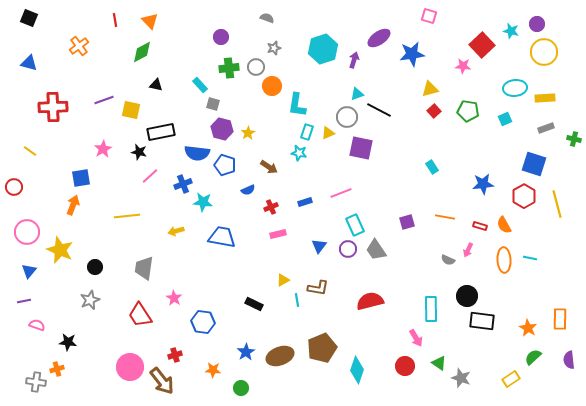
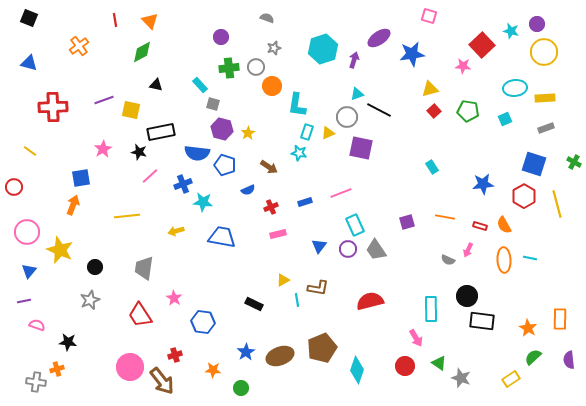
green cross at (574, 139): moved 23 px down; rotated 16 degrees clockwise
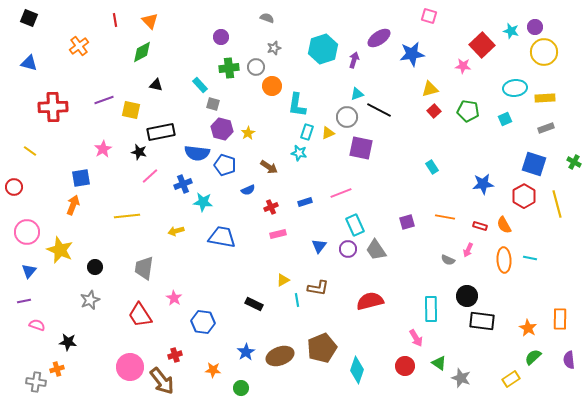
purple circle at (537, 24): moved 2 px left, 3 px down
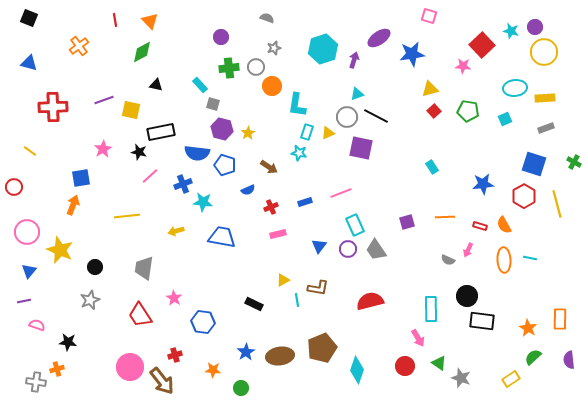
black line at (379, 110): moved 3 px left, 6 px down
orange line at (445, 217): rotated 12 degrees counterclockwise
pink arrow at (416, 338): moved 2 px right
brown ellipse at (280, 356): rotated 12 degrees clockwise
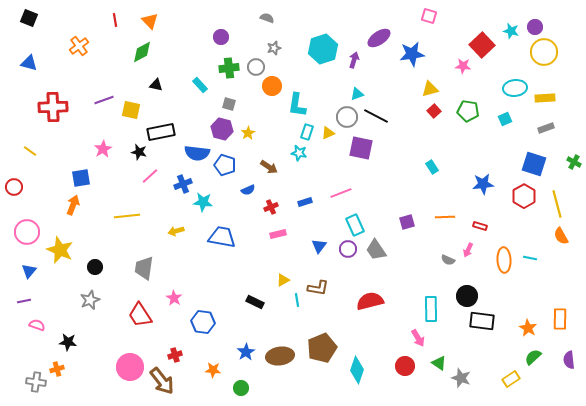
gray square at (213, 104): moved 16 px right
orange semicircle at (504, 225): moved 57 px right, 11 px down
black rectangle at (254, 304): moved 1 px right, 2 px up
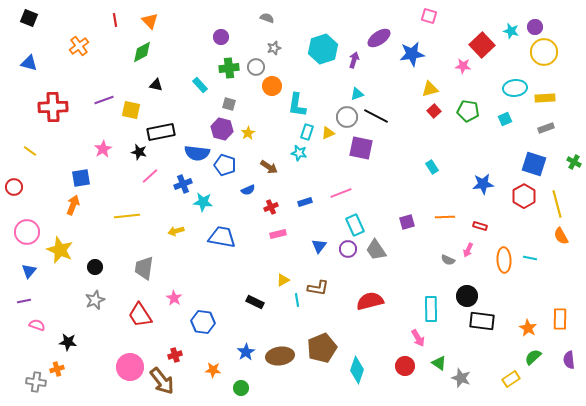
gray star at (90, 300): moved 5 px right
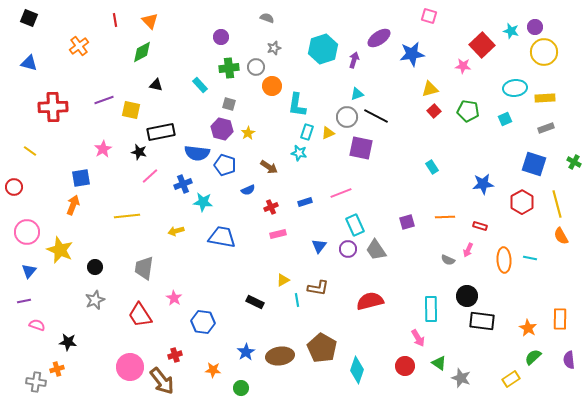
red hexagon at (524, 196): moved 2 px left, 6 px down
brown pentagon at (322, 348): rotated 20 degrees counterclockwise
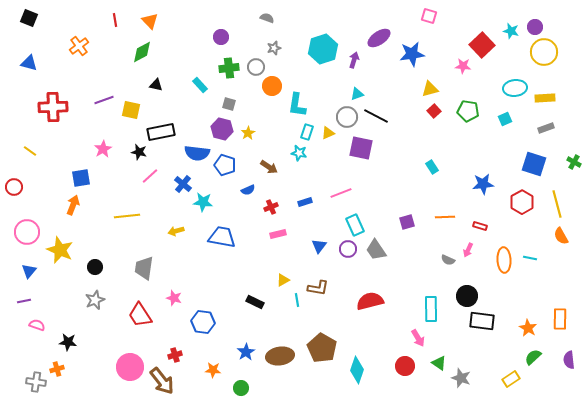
blue cross at (183, 184): rotated 30 degrees counterclockwise
pink star at (174, 298): rotated 14 degrees counterclockwise
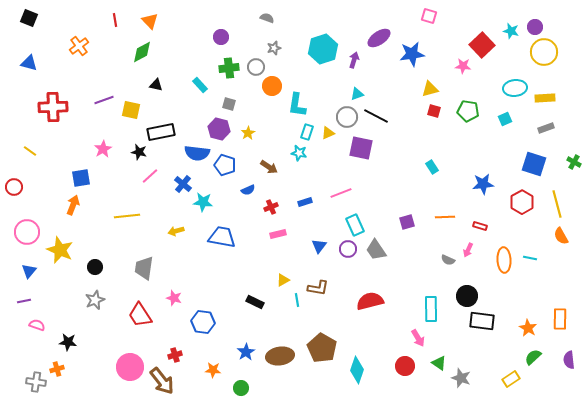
red square at (434, 111): rotated 32 degrees counterclockwise
purple hexagon at (222, 129): moved 3 px left
